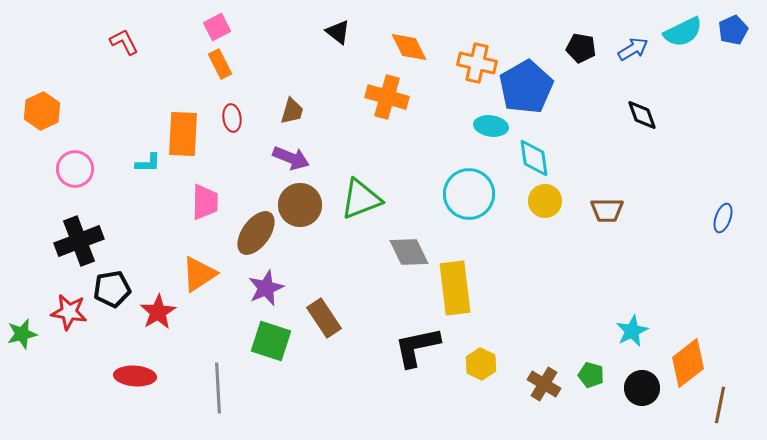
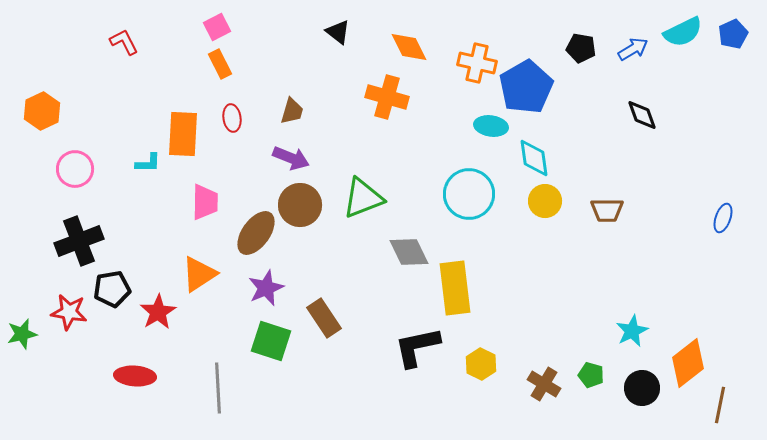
blue pentagon at (733, 30): moved 4 px down
green triangle at (361, 199): moved 2 px right, 1 px up
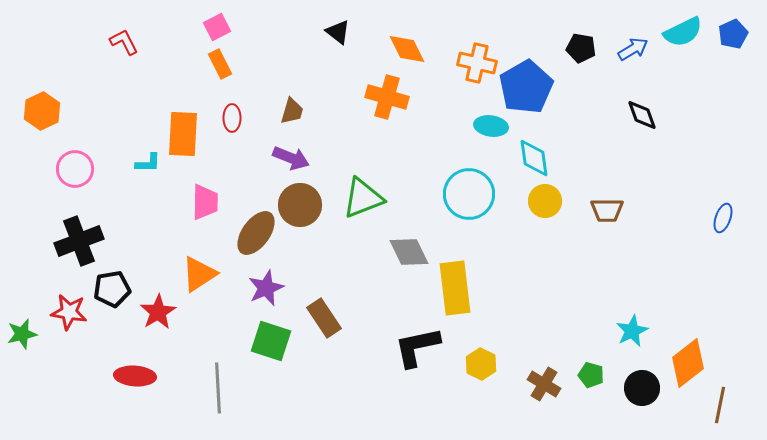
orange diamond at (409, 47): moved 2 px left, 2 px down
red ellipse at (232, 118): rotated 8 degrees clockwise
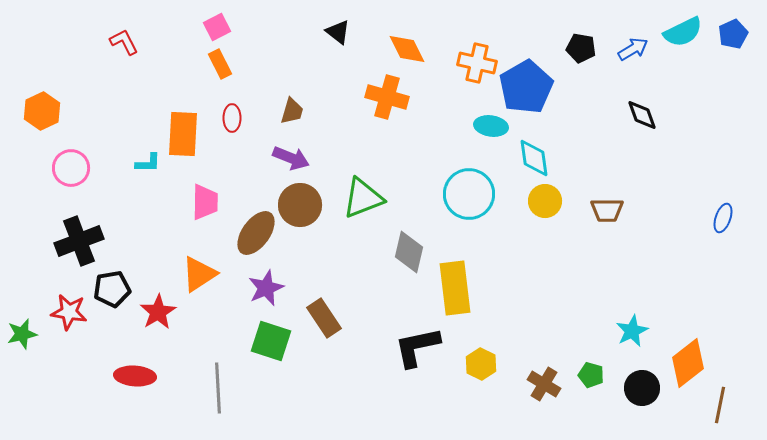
pink circle at (75, 169): moved 4 px left, 1 px up
gray diamond at (409, 252): rotated 39 degrees clockwise
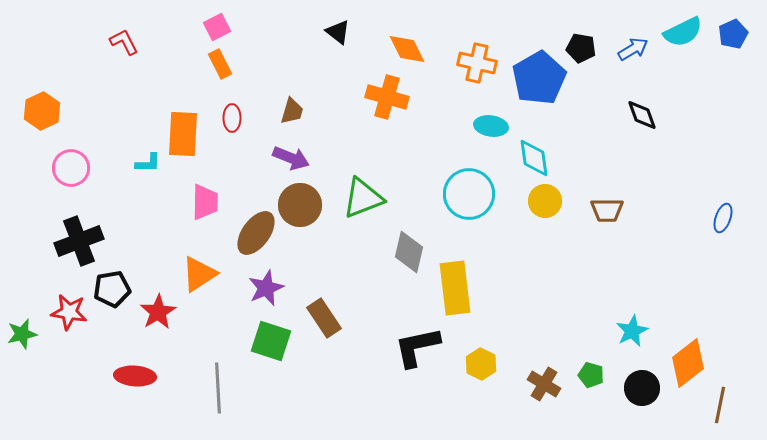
blue pentagon at (526, 87): moved 13 px right, 9 px up
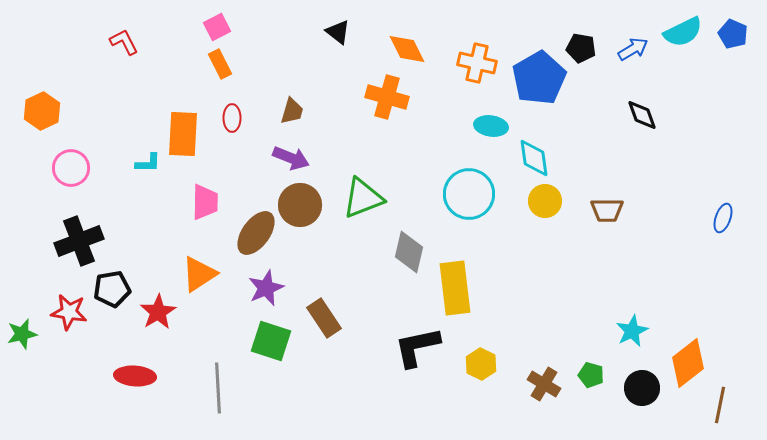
blue pentagon at (733, 34): rotated 24 degrees counterclockwise
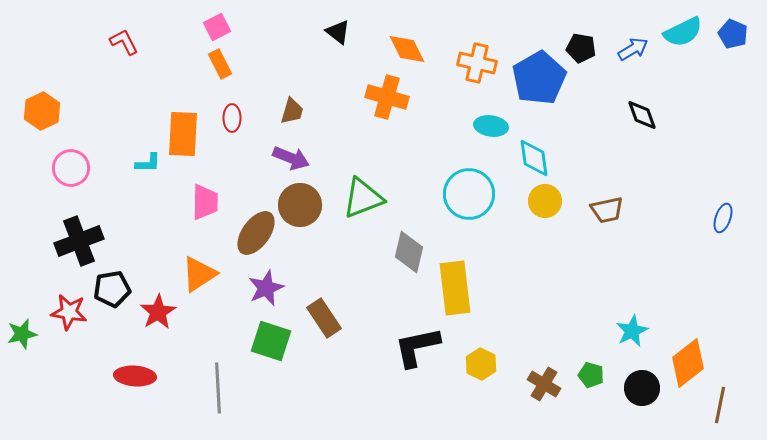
brown trapezoid at (607, 210): rotated 12 degrees counterclockwise
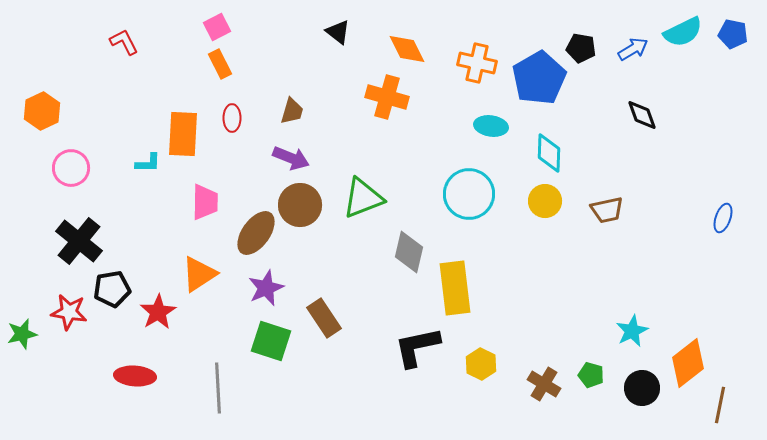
blue pentagon at (733, 34): rotated 12 degrees counterclockwise
cyan diamond at (534, 158): moved 15 px right, 5 px up; rotated 9 degrees clockwise
black cross at (79, 241): rotated 30 degrees counterclockwise
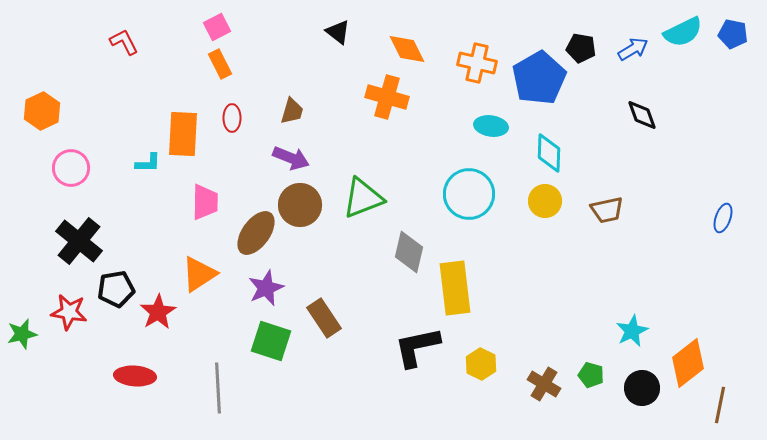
black pentagon at (112, 289): moved 4 px right
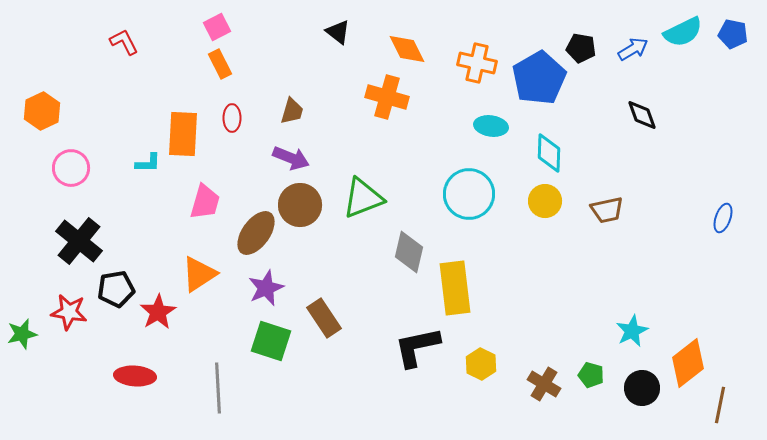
pink trapezoid at (205, 202): rotated 15 degrees clockwise
